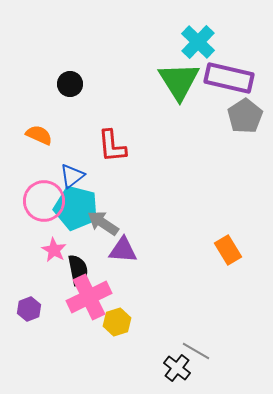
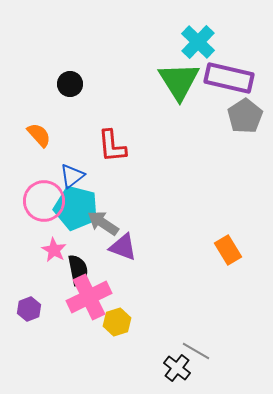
orange semicircle: rotated 24 degrees clockwise
purple triangle: moved 3 px up; rotated 16 degrees clockwise
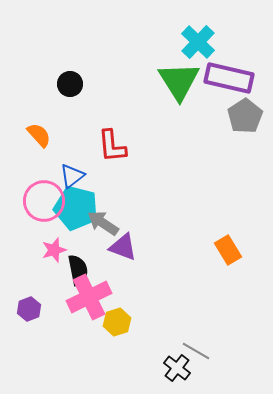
pink star: rotated 25 degrees clockwise
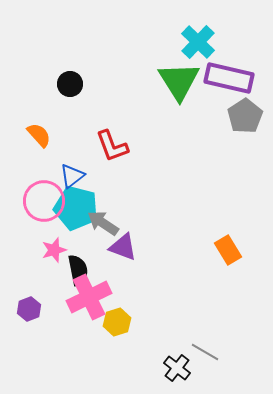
red L-shape: rotated 15 degrees counterclockwise
gray line: moved 9 px right, 1 px down
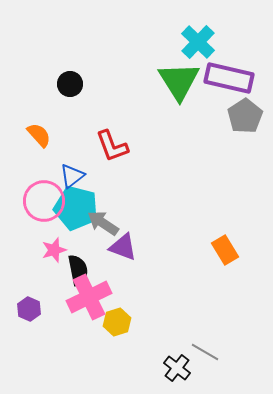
orange rectangle: moved 3 px left
purple hexagon: rotated 15 degrees counterclockwise
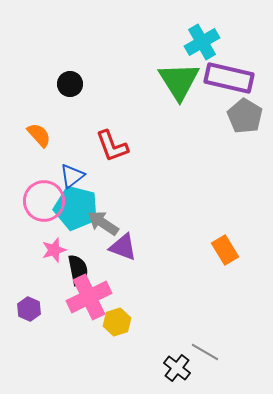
cyan cross: moved 4 px right; rotated 16 degrees clockwise
gray pentagon: rotated 8 degrees counterclockwise
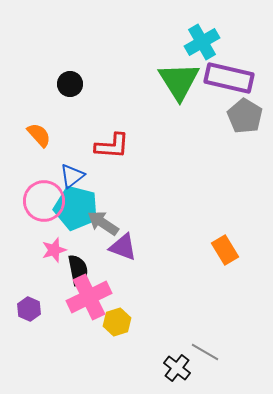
red L-shape: rotated 66 degrees counterclockwise
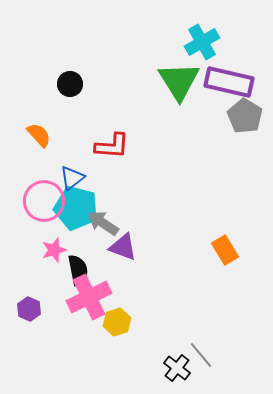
purple rectangle: moved 4 px down
blue triangle: moved 2 px down
gray line: moved 4 px left, 3 px down; rotated 20 degrees clockwise
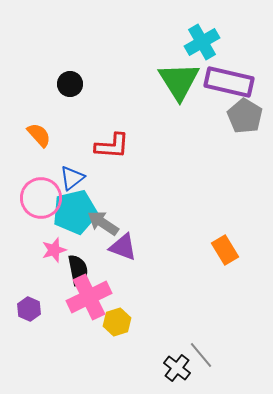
pink circle: moved 3 px left, 3 px up
cyan pentagon: moved 1 px left, 4 px down; rotated 27 degrees counterclockwise
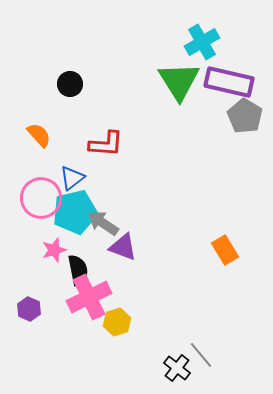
red L-shape: moved 6 px left, 2 px up
